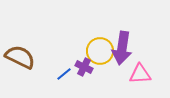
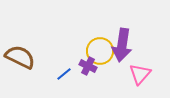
purple arrow: moved 3 px up
purple cross: moved 4 px right, 1 px up
pink triangle: rotated 45 degrees counterclockwise
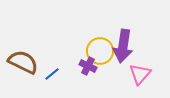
purple arrow: moved 1 px right, 1 px down
brown semicircle: moved 3 px right, 5 px down
blue line: moved 12 px left
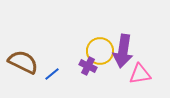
purple arrow: moved 5 px down
pink triangle: rotated 40 degrees clockwise
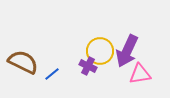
purple arrow: moved 4 px right; rotated 16 degrees clockwise
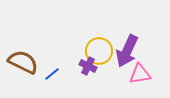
yellow circle: moved 1 px left
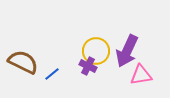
yellow circle: moved 3 px left
pink triangle: moved 1 px right, 1 px down
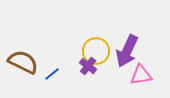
purple cross: rotated 12 degrees clockwise
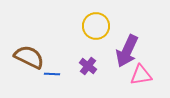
yellow circle: moved 25 px up
brown semicircle: moved 6 px right, 5 px up
blue line: rotated 42 degrees clockwise
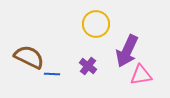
yellow circle: moved 2 px up
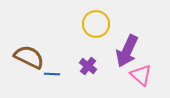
pink triangle: rotated 50 degrees clockwise
